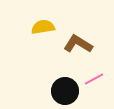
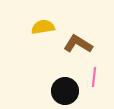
pink line: moved 2 px up; rotated 54 degrees counterclockwise
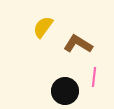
yellow semicircle: rotated 45 degrees counterclockwise
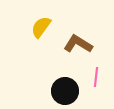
yellow semicircle: moved 2 px left
pink line: moved 2 px right
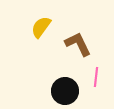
brown L-shape: rotated 32 degrees clockwise
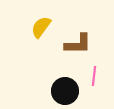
brown L-shape: rotated 116 degrees clockwise
pink line: moved 2 px left, 1 px up
